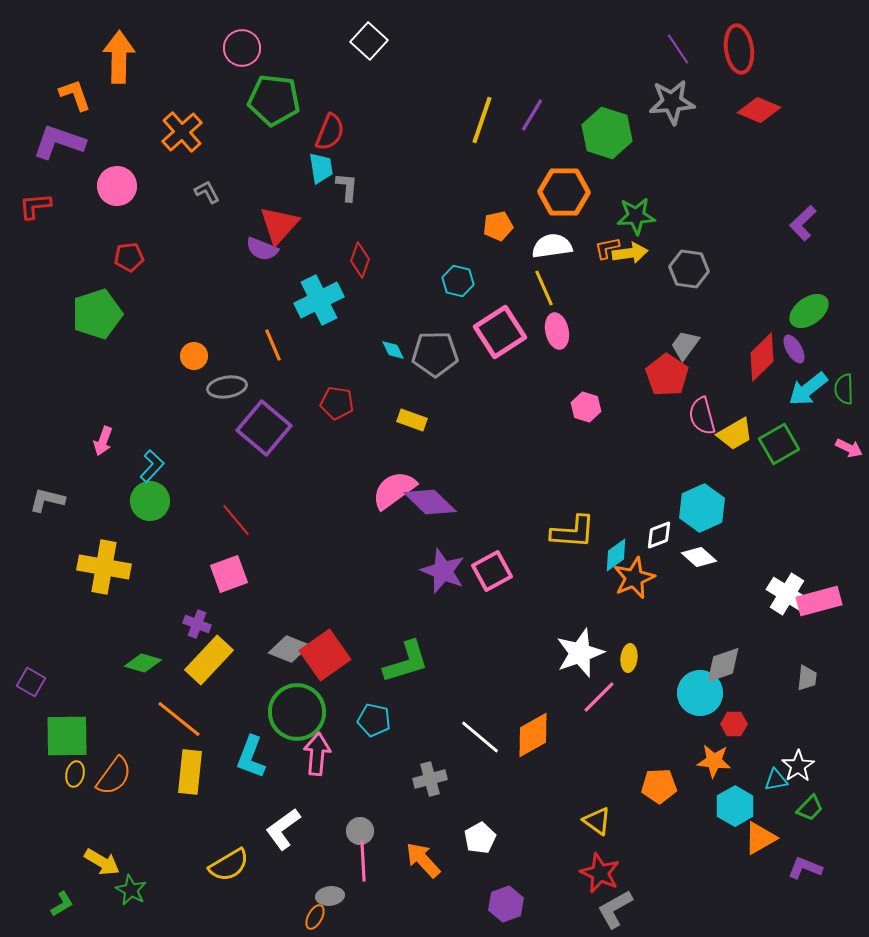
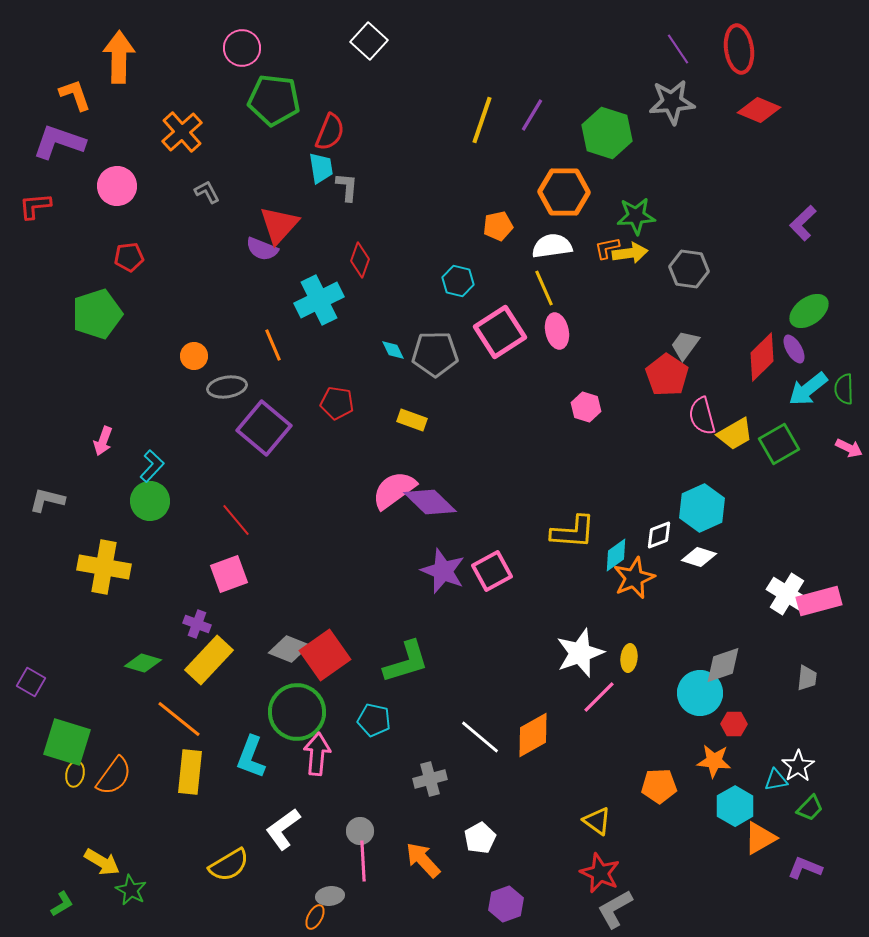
white diamond at (699, 557): rotated 24 degrees counterclockwise
green square at (67, 736): moved 6 px down; rotated 18 degrees clockwise
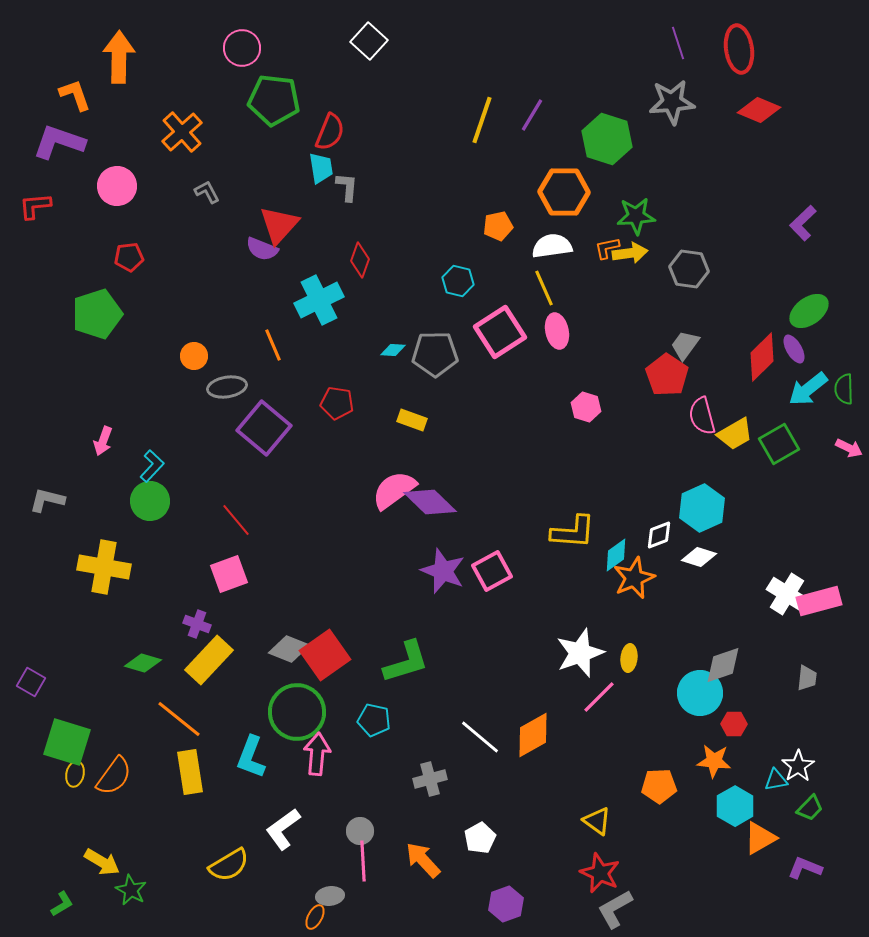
purple line at (678, 49): moved 6 px up; rotated 16 degrees clockwise
green hexagon at (607, 133): moved 6 px down
cyan diamond at (393, 350): rotated 60 degrees counterclockwise
yellow rectangle at (190, 772): rotated 15 degrees counterclockwise
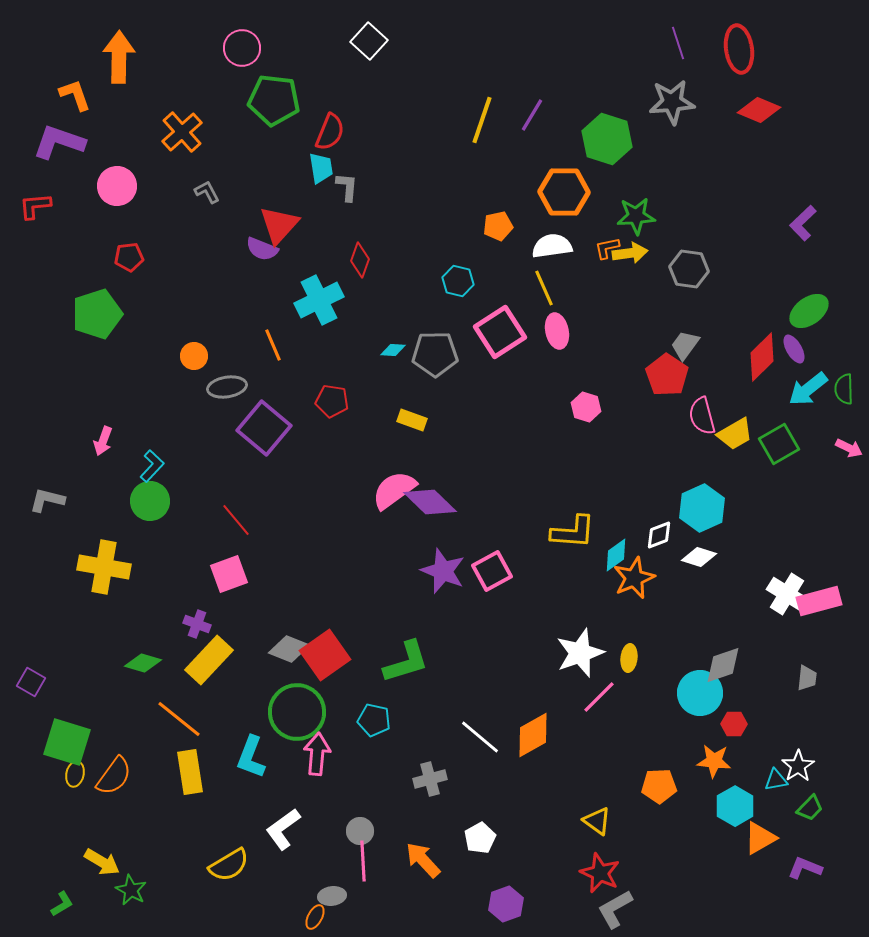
red pentagon at (337, 403): moved 5 px left, 2 px up
gray ellipse at (330, 896): moved 2 px right
